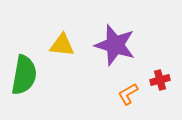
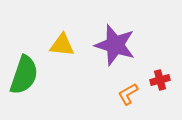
green semicircle: rotated 9 degrees clockwise
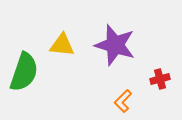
green semicircle: moved 3 px up
red cross: moved 1 px up
orange L-shape: moved 5 px left, 7 px down; rotated 15 degrees counterclockwise
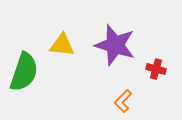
red cross: moved 4 px left, 10 px up; rotated 30 degrees clockwise
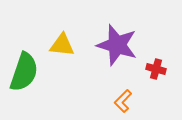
purple star: moved 2 px right
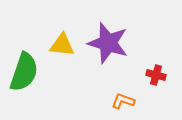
purple star: moved 9 px left, 2 px up
red cross: moved 6 px down
orange L-shape: rotated 65 degrees clockwise
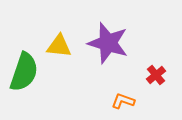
yellow triangle: moved 3 px left, 1 px down
red cross: rotated 36 degrees clockwise
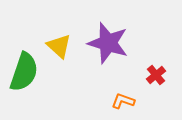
yellow triangle: rotated 36 degrees clockwise
